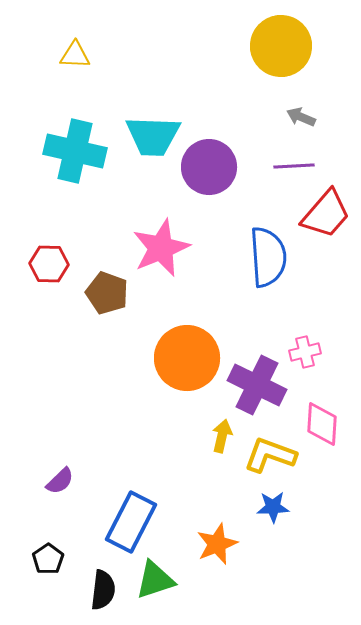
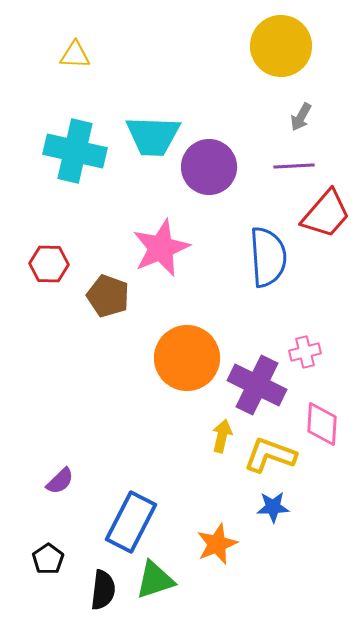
gray arrow: rotated 84 degrees counterclockwise
brown pentagon: moved 1 px right, 3 px down
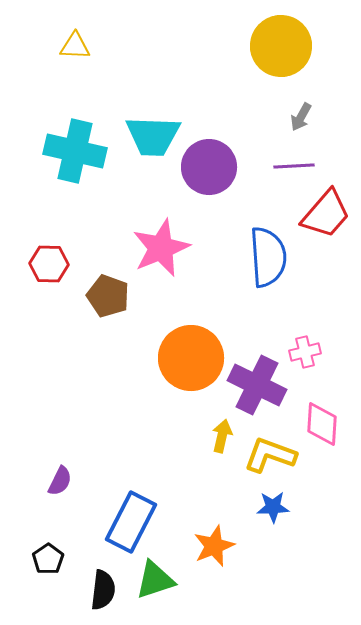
yellow triangle: moved 9 px up
orange circle: moved 4 px right
purple semicircle: rotated 20 degrees counterclockwise
orange star: moved 3 px left, 2 px down
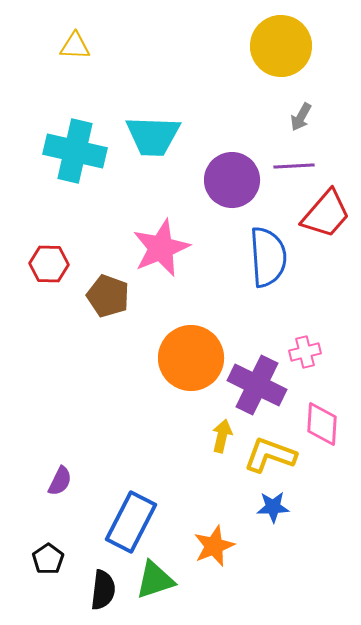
purple circle: moved 23 px right, 13 px down
